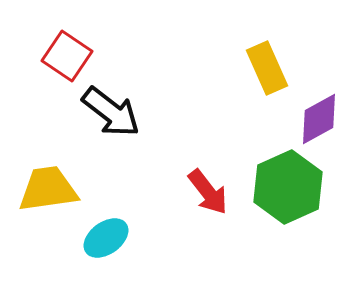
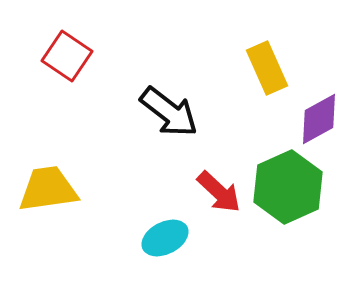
black arrow: moved 58 px right
red arrow: moved 11 px right; rotated 9 degrees counterclockwise
cyan ellipse: moved 59 px right; rotated 9 degrees clockwise
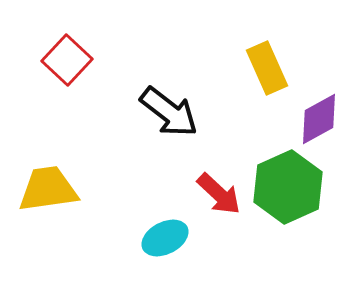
red square: moved 4 px down; rotated 9 degrees clockwise
red arrow: moved 2 px down
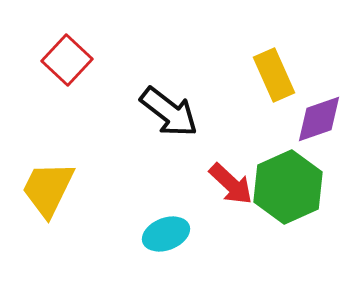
yellow rectangle: moved 7 px right, 7 px down
purple diamond: rotated 10 degrees clockwise
yellow trapezoid: rotated 56 degrees counterclockwise
red arrow: moved 12 px right, 10 px up
cyan ellipse: moved 1 px right, 4 px up; rotated 6 degrees clockwise
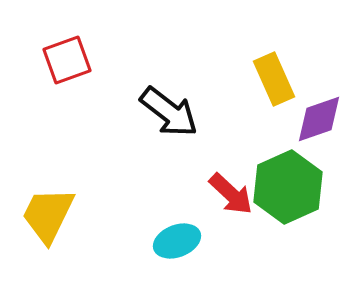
red square: rotated 27 degrees clockwise
yellow rectangle: moved 4 px down
red arrow: moved 10 px down
yellow trapezoid: moved 26 px down
cyan ellipse: moved 11 px right, 7 px down
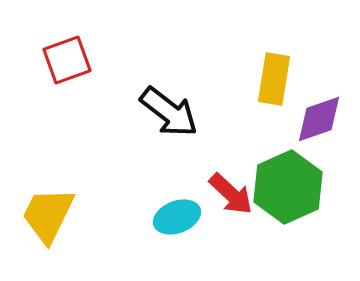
yellow rectangle: rotated 33 degrees clockwise
cyan ellipse: moved 24 px up
